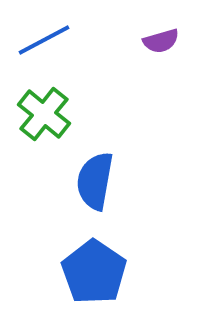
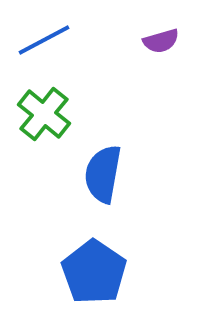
blue semicircle: moved 8 px right, 7 px up
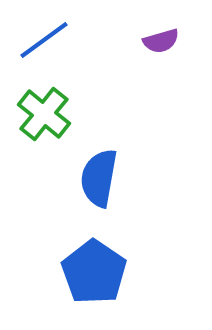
blue line: rotated 8 degrees counterclockwise
blue semicircle: moved 4 px left, 4 px down
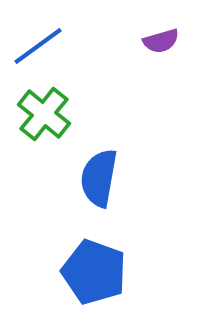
blue line: moved 6 px left, 6 px down
blue pentagon: rotated 14 degrees counterclockwise
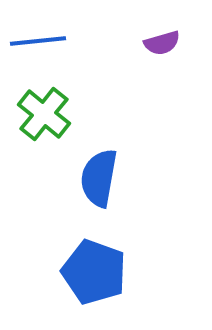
purple semicircle: moved 1 px right, 2 px down
blue line: moved 5 px up; rotated 30 degrees clockwise
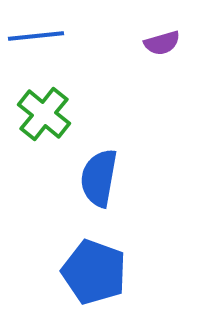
blue line: moved 2 px left, 5 px up
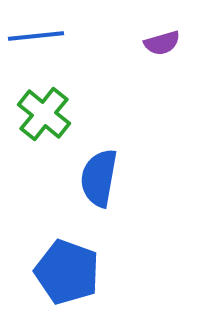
blue pentagon: moved 27 px left
